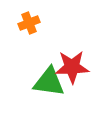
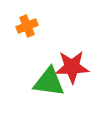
orange cross: moved 2 px left, 3 px down
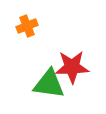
green triangle: moved 2 px down
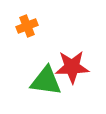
green triangle: moved 3 px left, 3 px up
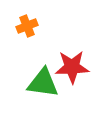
green triangle: moved 3 px left, 2 px down
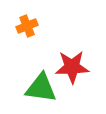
green triangle: moved 2 px left, 5 px down
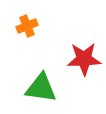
red star: moved 12 px right, 8 px up
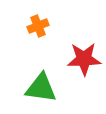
orange cross: moved 11 px right
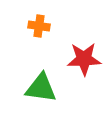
orange cross: moved 1 px right; rotated 30 degrees clockwise
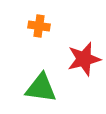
red star: rotated 12 degrees counterclockwise
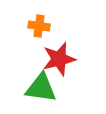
red star: moved 25 px left
